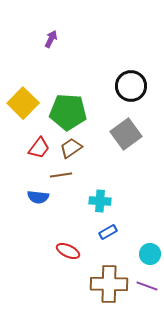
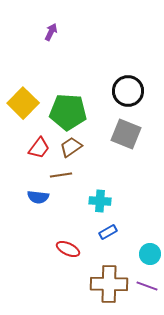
purple arrow: moved 7 px up
black circle: moved 3 px left, 5 px down
gray square: rotated 32 degrees counterclockwise
brown trapezoid: moved 1 px up
red ellipse: moved 2 px up
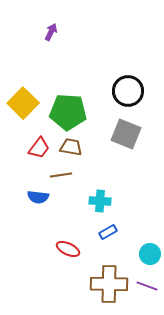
brown trapezoid: rotated 45 degrees clockwise
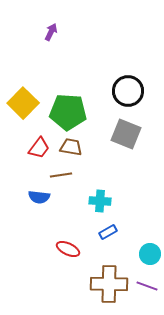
blue semicircle: moved 1 px right
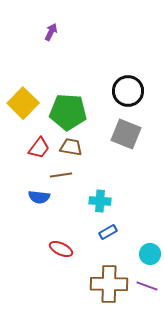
red ellipse: moved 7 px left
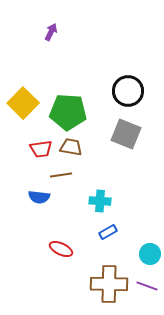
red trapezoid: moved 2 px right, 1 px down; rotated 45 degrees clockwise
